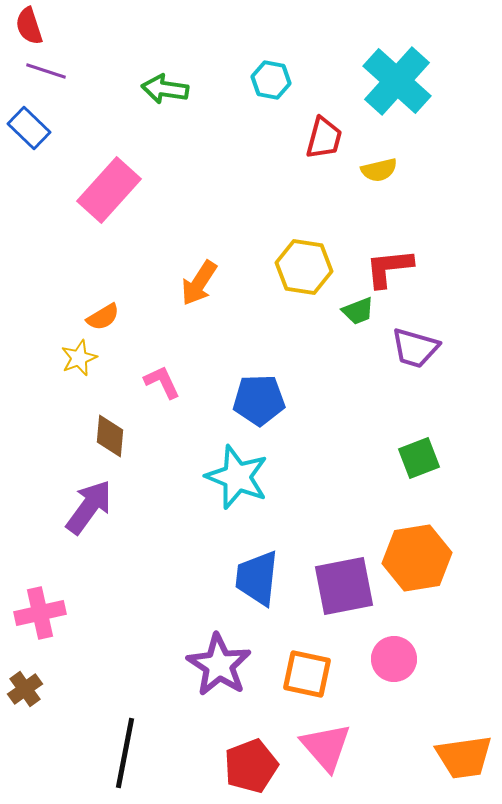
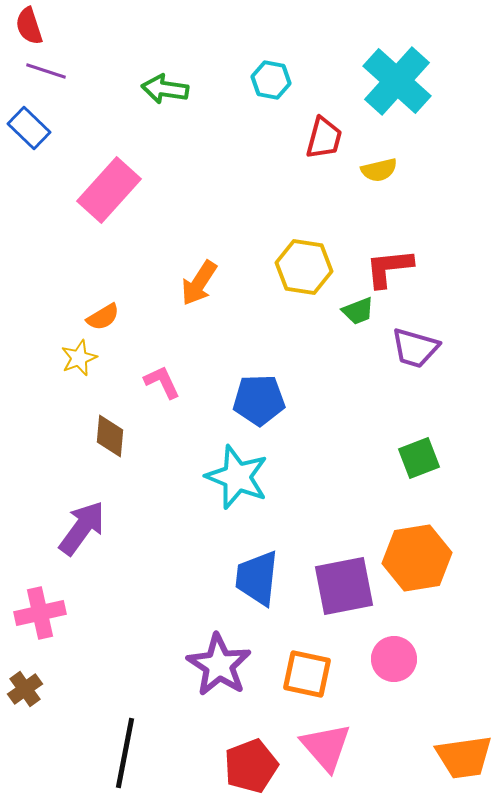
purple arrow: moved 7 px left, 21 px down
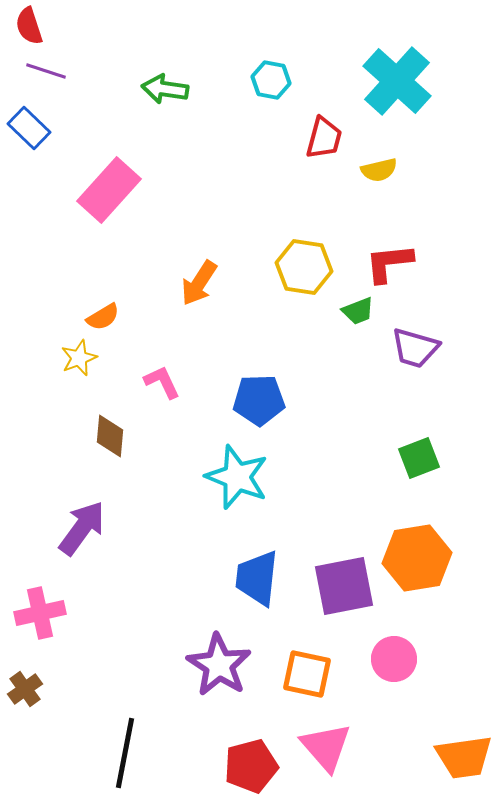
red L-shape: moved 5 px up
red pentagon: rotated 6 degrees clockwise
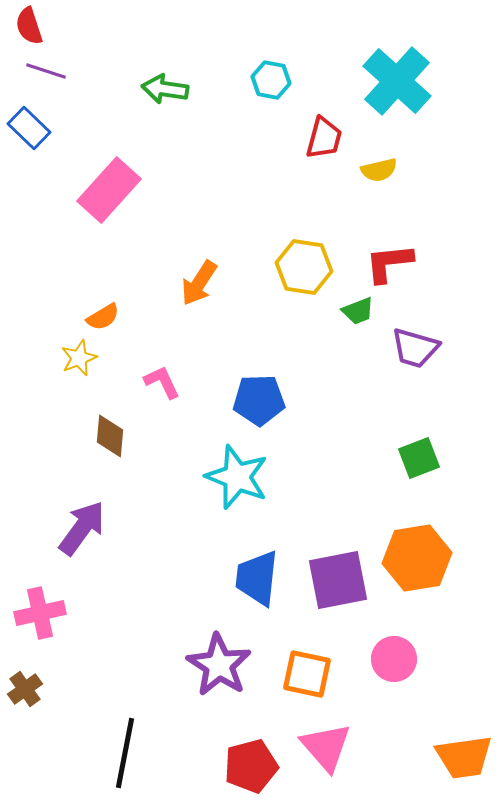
purple square: moved 6 px left, 6 px up
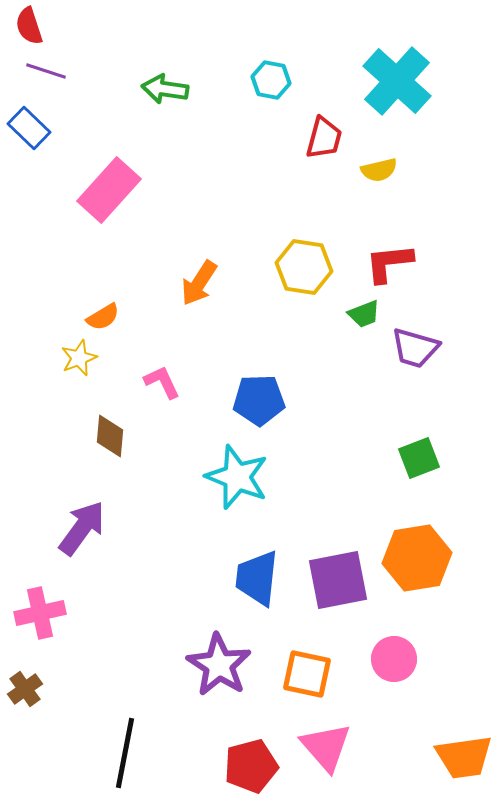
green trapezoid: moved 6 px right, 3 px down
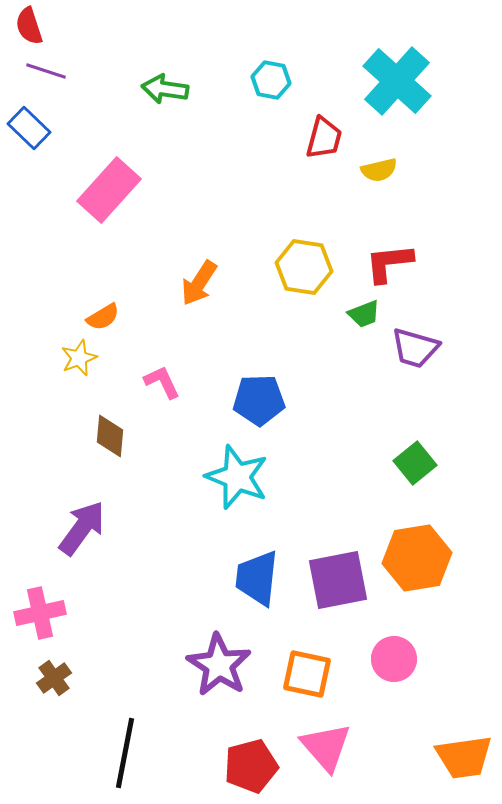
green square: moved 4 px left, 5 px down; rotated 18 degrees counterclockwise
brown cross: moved 29 px right, 11 px up
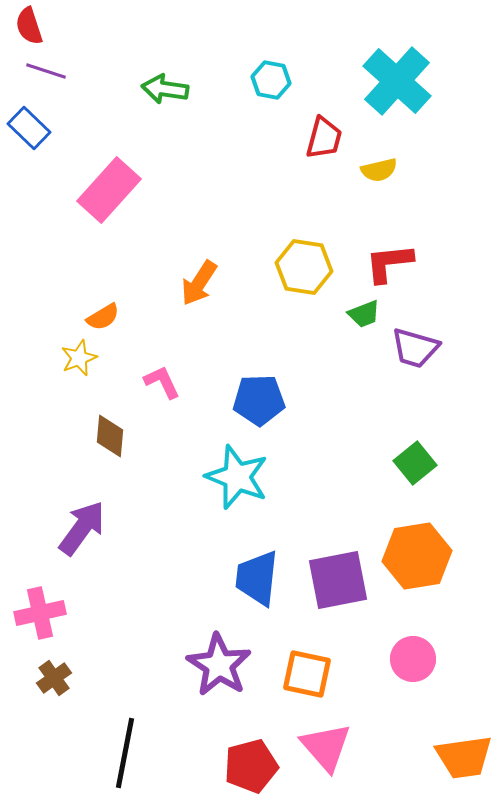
orange hexagon: moved 2 px up
pink circle: moved 19 px right
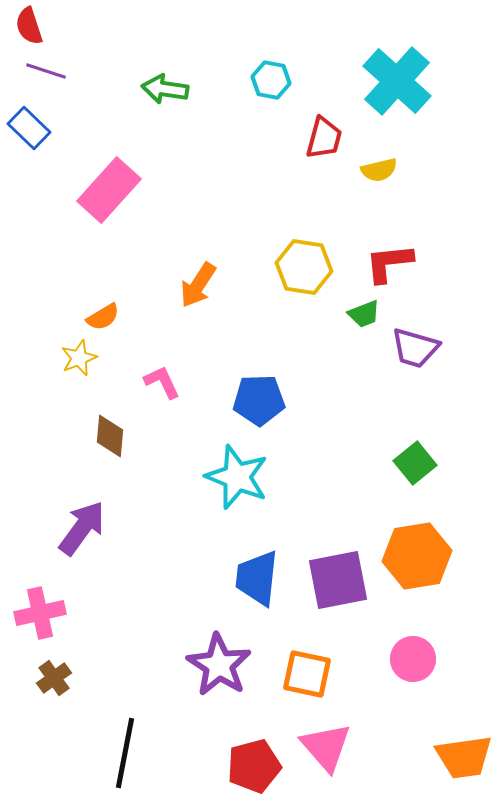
orange arrow: moved 1 px left, 2 px down
red pentagon: moved 3 px right
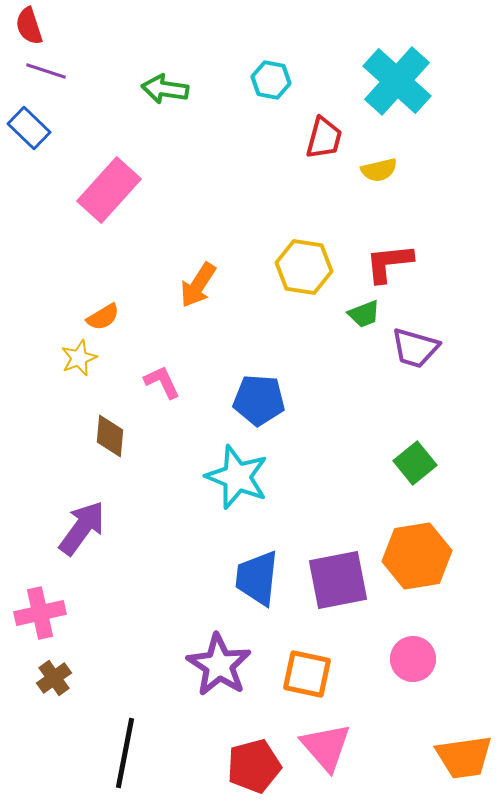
blue pentagon: rotated 6 degrees clockwise
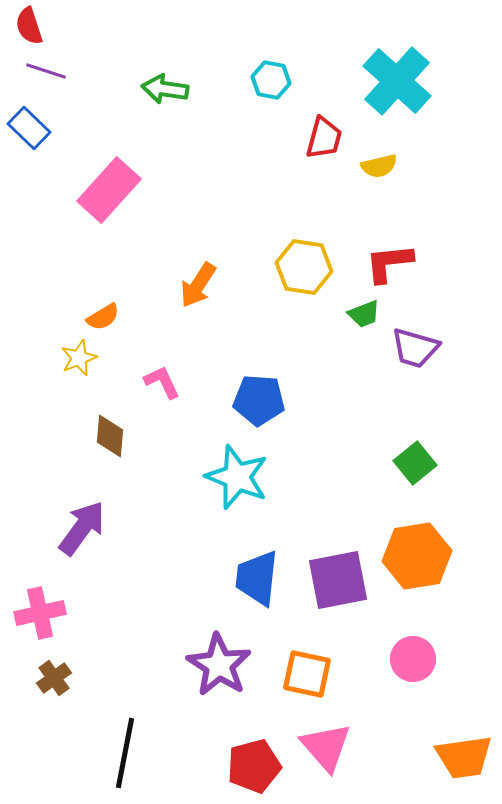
yellow semicircle: moved 4 px up
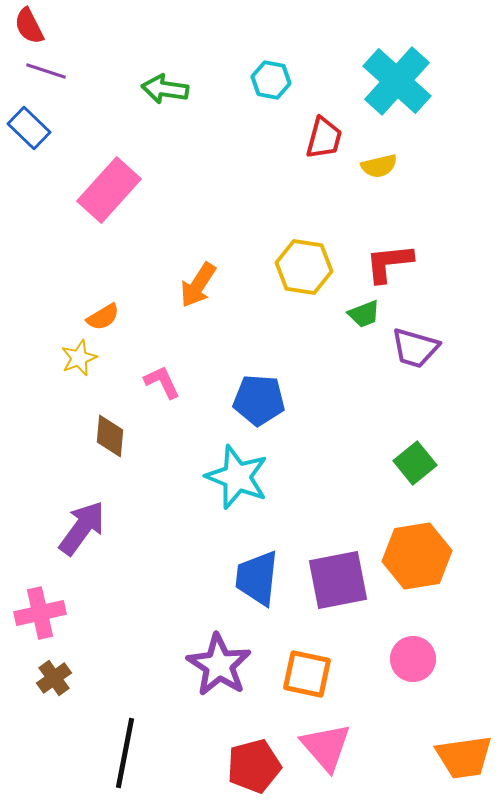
red semicircle: rotated 9 degrees counterclockwise
